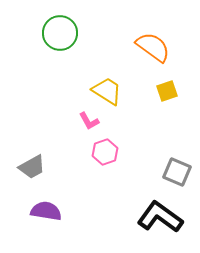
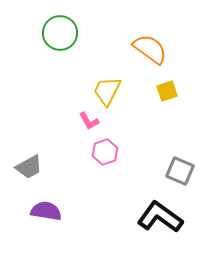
orange semicircle: moved 3 px left, 2 px down
yellow trapezoid: rotated 96 degrees counterclockwise
gray trapezoid: moved 3 px left
gray square: moved 3 px right, 1 px up
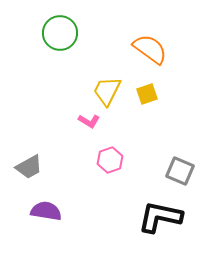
yellow square: moved 20 px left, 3 px down
pink L-shape: rotated 30 degrees counterclockwise
pink hexagon: moved 5 px right, 8 px down
black L-shape: rotated 24 degrees counterclockwise
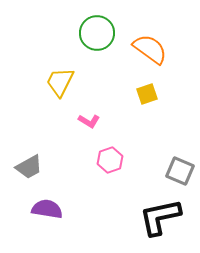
green circle: moved 37 px right
yellow trapezoid: moved 47 px left, 9 px up
purple semicircle: moved 1 px right, 2 px up
black L-shape: rotated 24 degrees counterclockwise
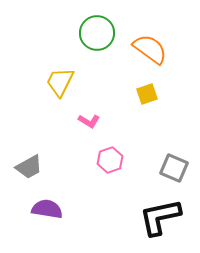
gray square: moved 6 px left, 3 px up
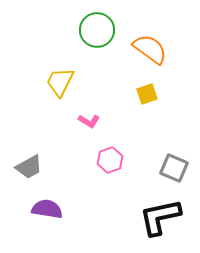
green circle: moved 3 px up
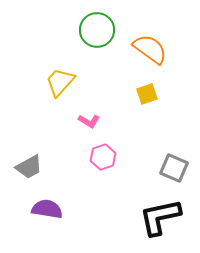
yellow trapezoid: rotated 16 degrees clockwise
pink hexagon: moved 7 px left, 3 px up
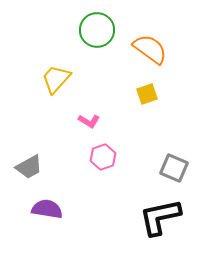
yellow trapezoid: moved 4 px left, 3 px up
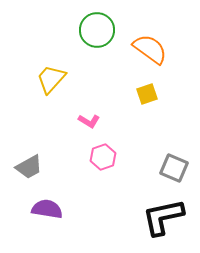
yellow trapezoid: moved 5 px left
black L-shape: moved 3 px right
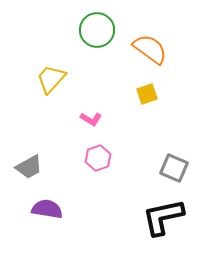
pink L-shape: moved 2 px right, 2 px up
pink hexagon: moved 5 px left, 1 px down
